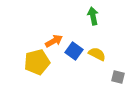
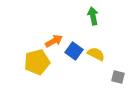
yellow semicircle: moved 1 px left
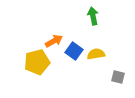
yellow semicircle: rotated 36 degrees counterclockwise
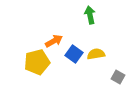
green arrow: moved 3 px left, 1 px up
blue square: moved 3 px down
gray square: rotated 16 degrees clockwise
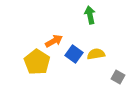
yellow pentagon: rotated 25 degrees counterclockwise
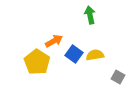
yellow semicircle: moved 1 px left, 1 px down
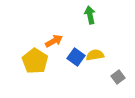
blue square: moved 2 px right, 3 px down
yellow pentagon: moved 2 px left, 1 px up
gray square: rotated 24 degrees clockwise
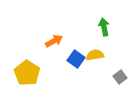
green arrow: moved 14 px right, 12 px down
blue square: moved 2 px down
yellow pentagon: moved 8 px left, 12 px down
gray square: moved 2 px right
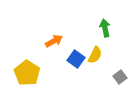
green arrow: moved 1 px right, 1 px down
yellow semicircle: rotated 126 degrees clockwise
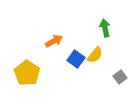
yellow semicircle: rotated 12 degrees clockwise
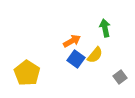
orange arrow: moved 18 px right
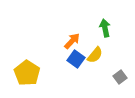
orange arrow: rotated 18 degrees counterclockwise
